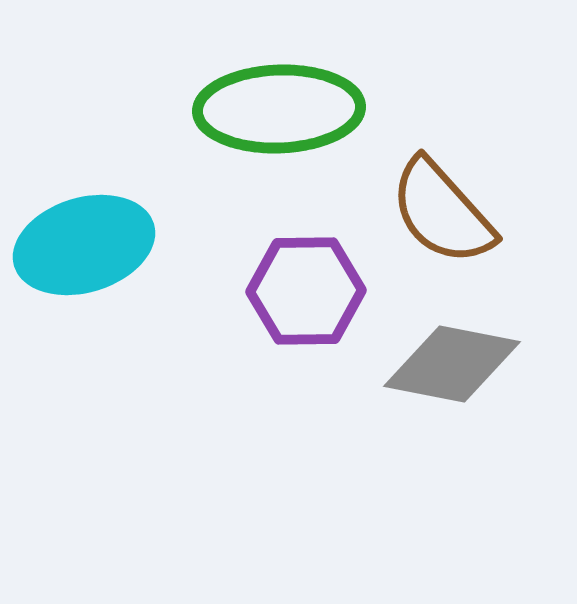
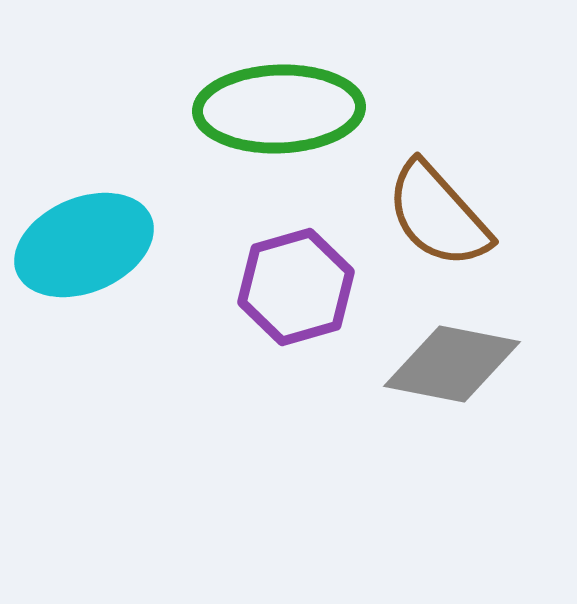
brown semicircle: moved 4 px left, 3 px down
cyan ellipse: rotated 6 degrees counterclockwise
purple hexagon: moved 10 px left, 4 px up; rotated 15 degrees counterclockwise
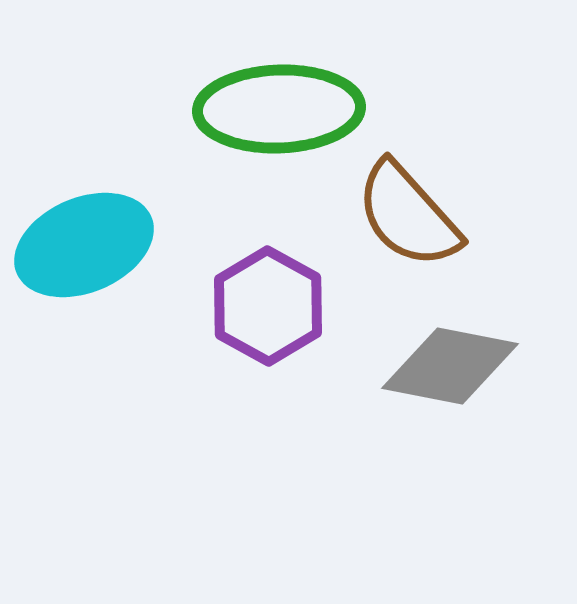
brown semicircle: moved 30 px left
purple hexagon: moved 28 px left, 19 px down; rotated 15 degrees counterclockwise
gray diamond: moved 2 px left, 2 px down
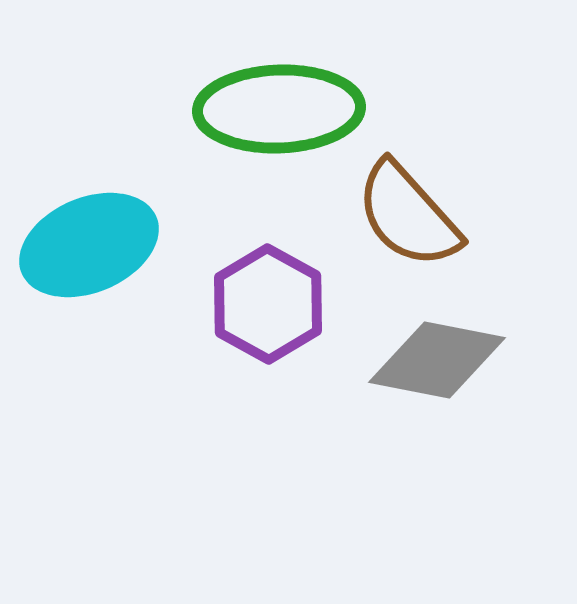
cyan ellipse: moved 5 px right
purple hexagon: moved 2 px up
gray diamond: moved 13 px left, 6 px up
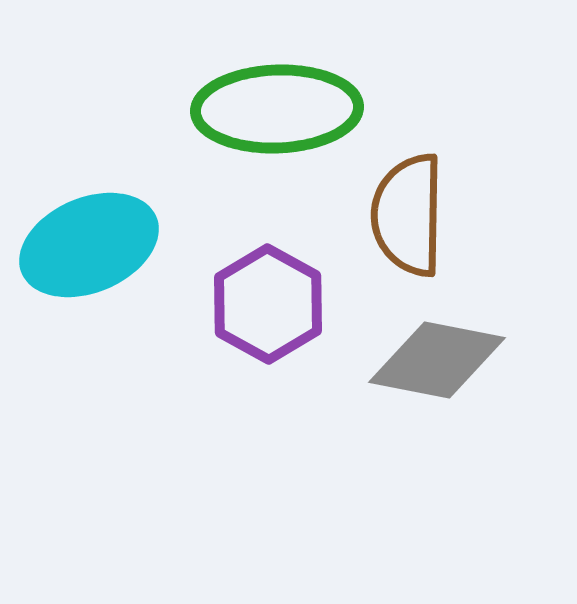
green ellipse: moved 2 px left
brown semicircle: rotated 43 degrees clockwise
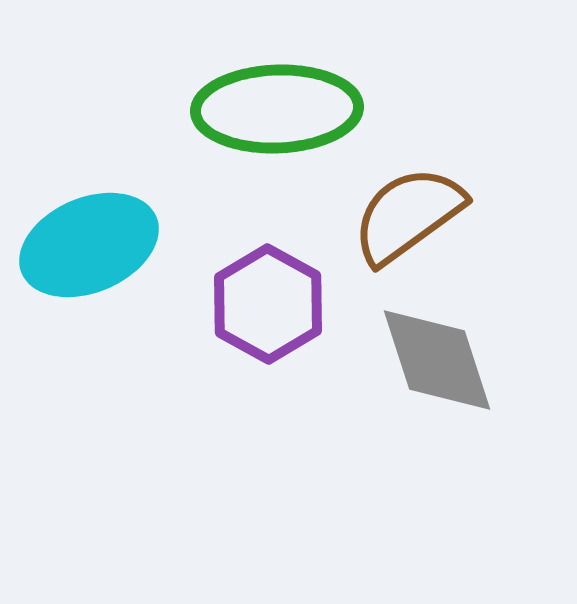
brown semicircle: rotated 53 degrees clockwise
gray diamond: rotated 61 degrees clockwise
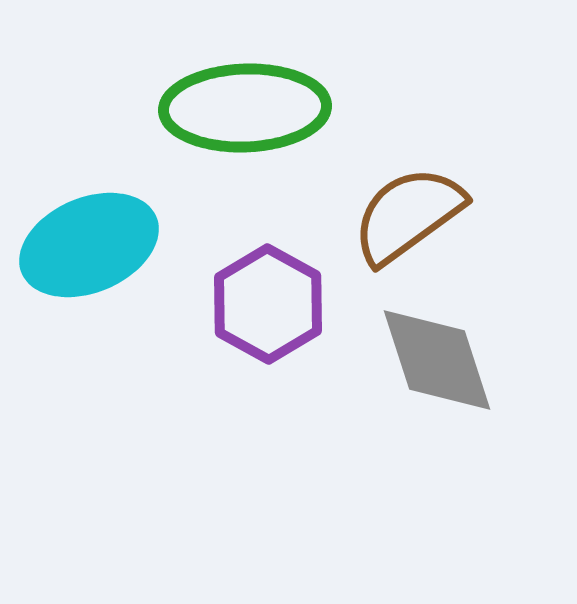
green ellipse: moved 32 px left, 1 px up
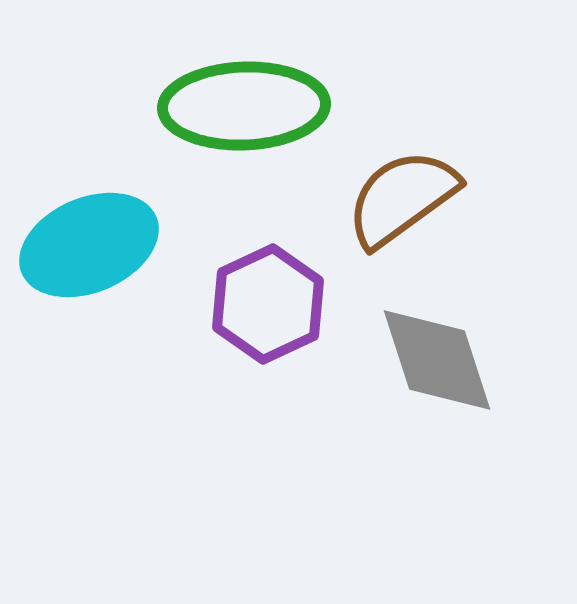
green ellipse: moved 1 px left, 2 px up
brown semicircle: moved 6 px left, 17 px up
purple hexagon: rotated 6 degrees clockwise
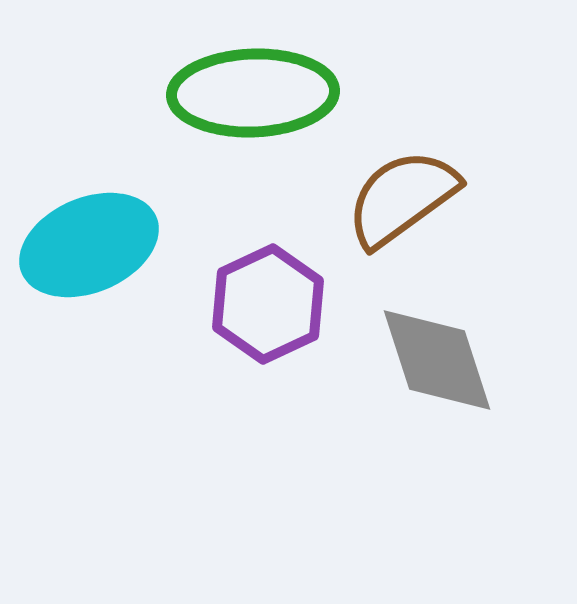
green ellipse: moved 9 px right, 13 px up
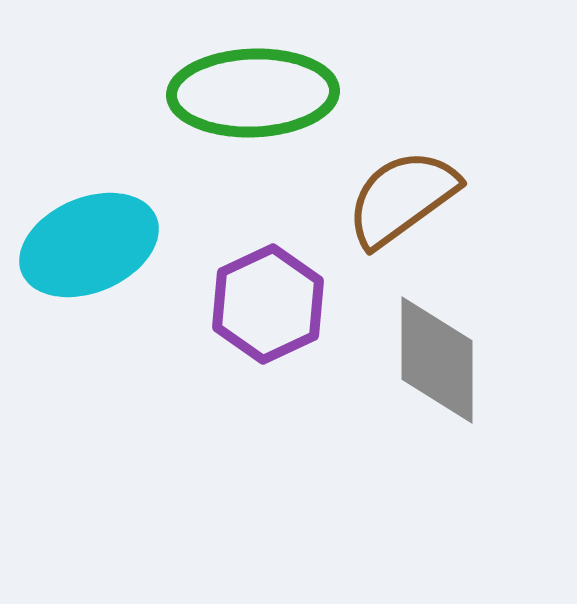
gray diamond: rotated 18 degrees clockwise
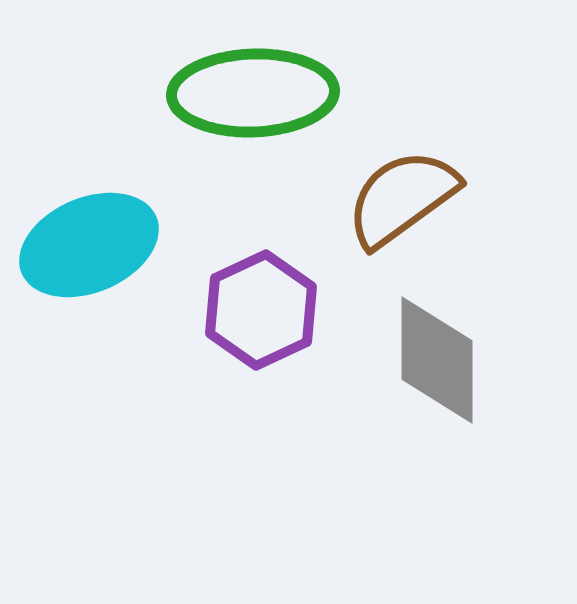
purple hexagon: moved 7 px left, 6 px down
